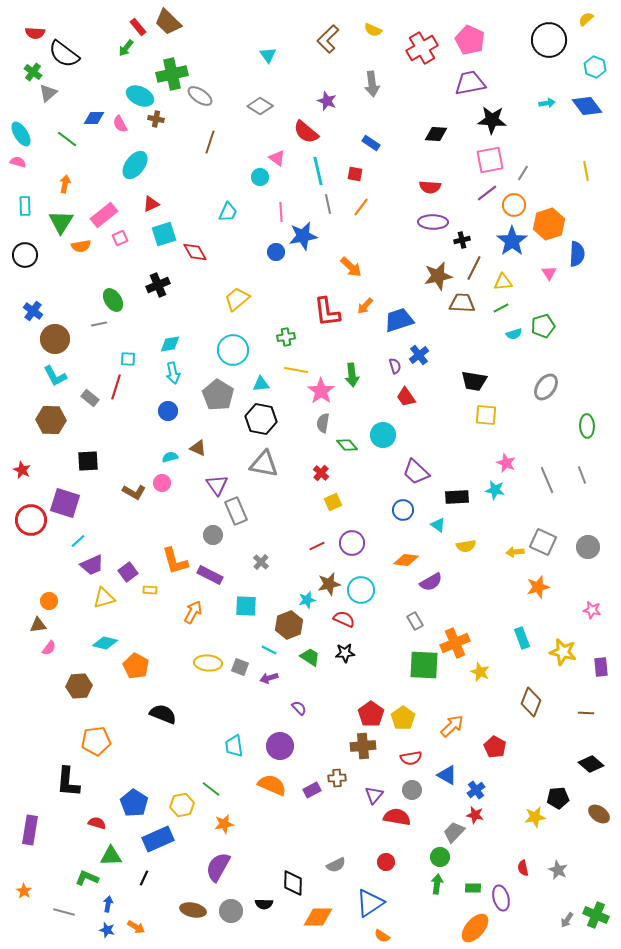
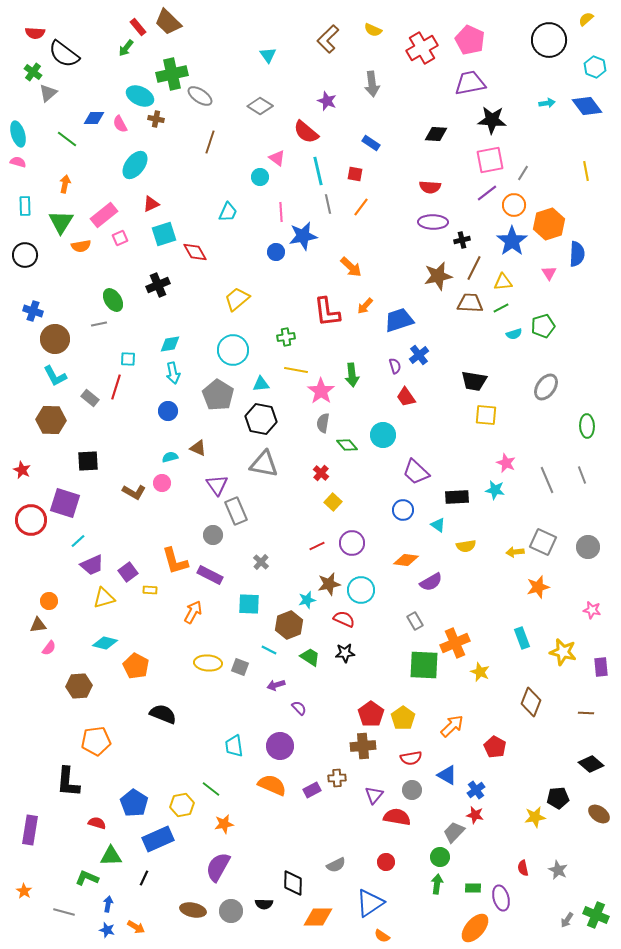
cyan ellipse at (21, 134): moved 3 px left; rotated 15 degrees clockwise
brown trapezoid at (462, 303): moved 8 px right
blue cross at (33, 311): rotated 18 degrees counterclockwise
yellow square at (333, 502): rotated 24 degrees counterclockwise
cyan square at (246, 606): moved 3 px right, 2 px up
purple arrow at (269, 678): moved 7 px right, 7 px down
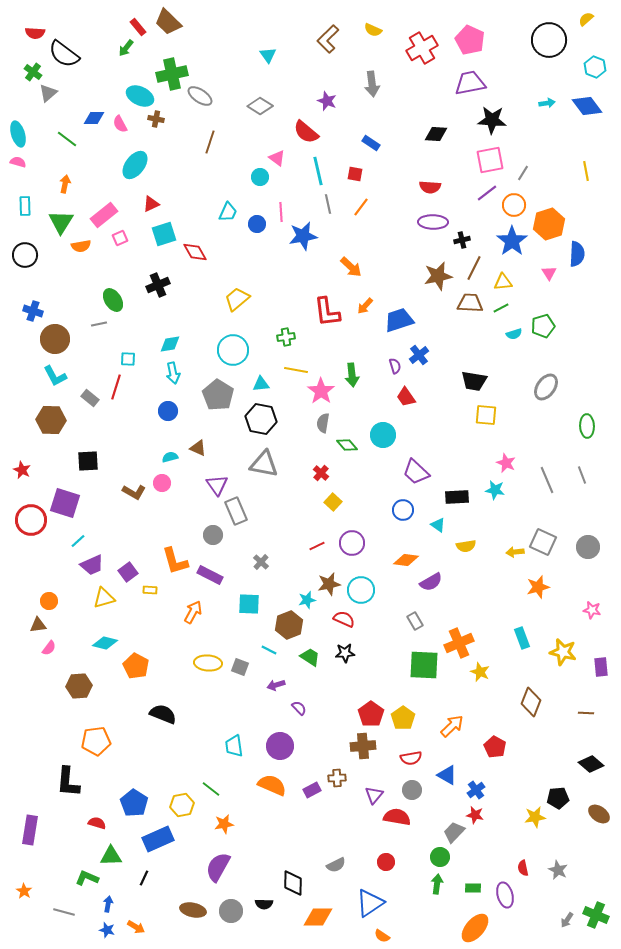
blue circle at (276, 252): moved 19 px left, 28 px up
orange cross at (455, 643): moved 4 px right
purple ellipse at (501, 898): moved 4 px right, 3 px up
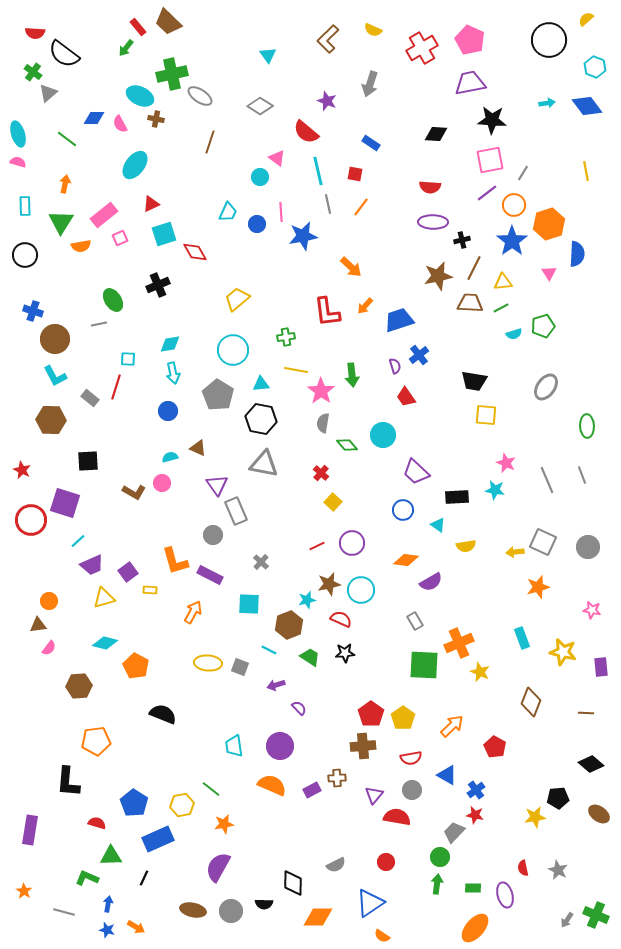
gray arrow at (372, 84): moved 2 px left; rotated 25 degrees clockwise
red semicircle at (344, 619): moved 3 px left
